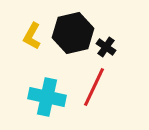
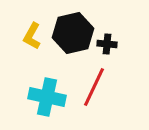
black cross: moved 1 px right, 3 px up; rotated 30 degrees counterclockwise
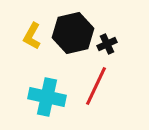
black cross: rotated 30 degrees counterclockwise
red line: moved 2 px right, 1 px up
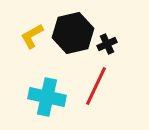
yellow L-shape: rotated 32 degrees clockwise
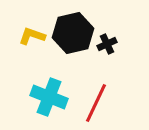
yellow L-shape: rotated 48 degrees clockwise
red line: moved 17 px down
cyan cross: moved 2 px right; rotated 9 degrees clockwise
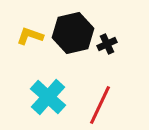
yellow L-shape: moved 2 px left
cyan cross: moved 1 px left; rotated 21 degrees clockwise
red line: moved 4 px right, 2 px down
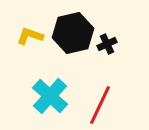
cyan cross: moved 2 px right, 1 px up
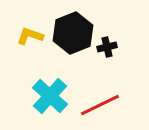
black hexagon: rotated 9 degrees counterclockwise
black cross: moved 3 px down; rotated 12 degrees clockwise
red line: rotated 39 degrees clockwise
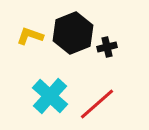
red line: moved 3 px left, 1 px up; rotated 15 degrees counterclockwise
